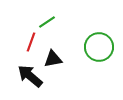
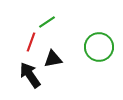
black arrow: moved 1 px up; rotated 16 degrees clockwise
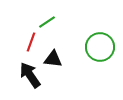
green circle: moved 1 px right
black triangle: rotated 18 degrees clockwise
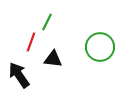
green line: rotated 30 degrees counterclockwise
black arrow: moved 11 px left
